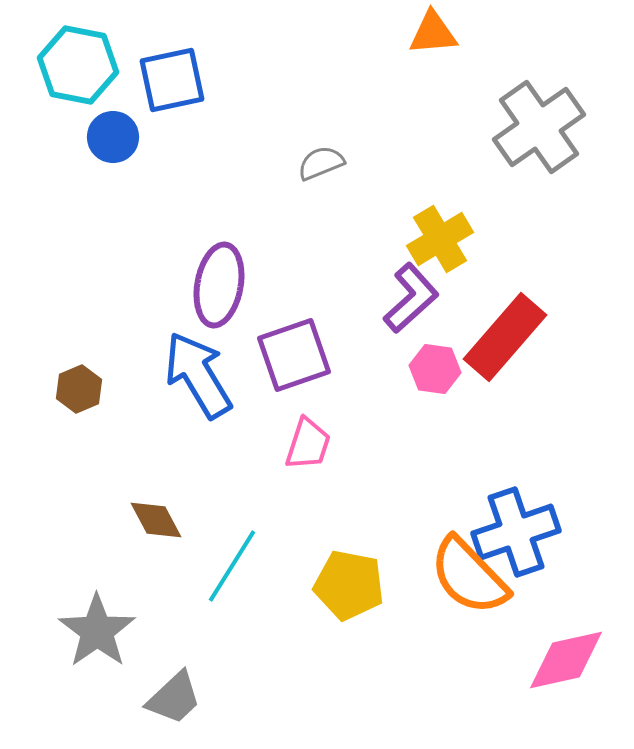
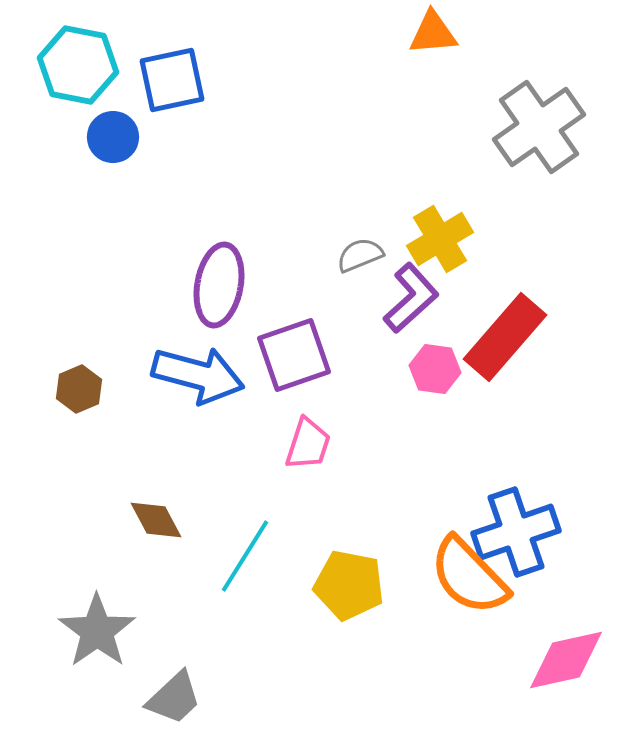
gray semicircle: moved 39 px right, 92 px down
blue arrow: rotated 136 degrees clockwise
cyan line: moved 13 px right, 10 px up
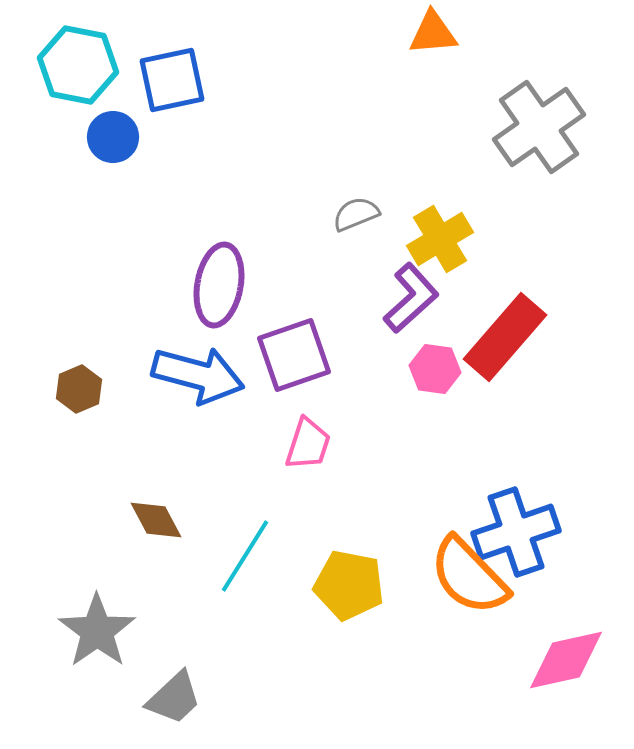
gray semicircle: moved 4 px left, 41 px up
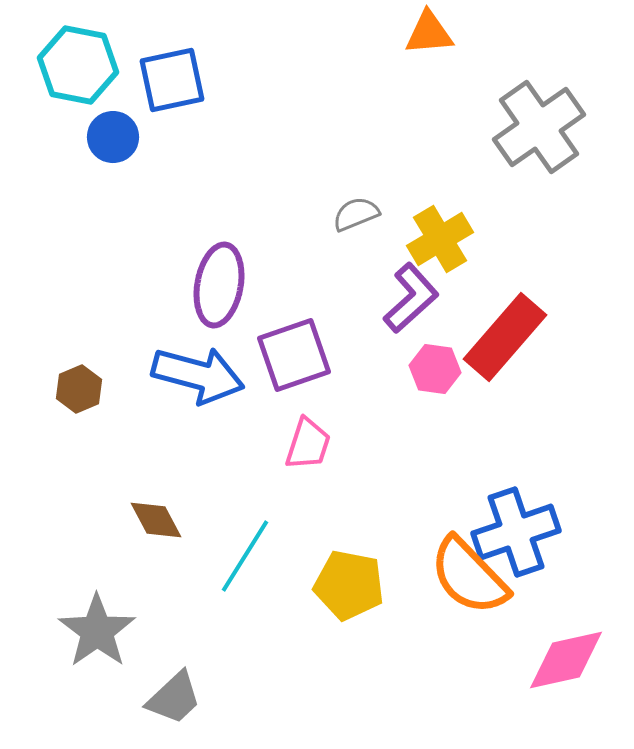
orange triangle: moved 4 px left
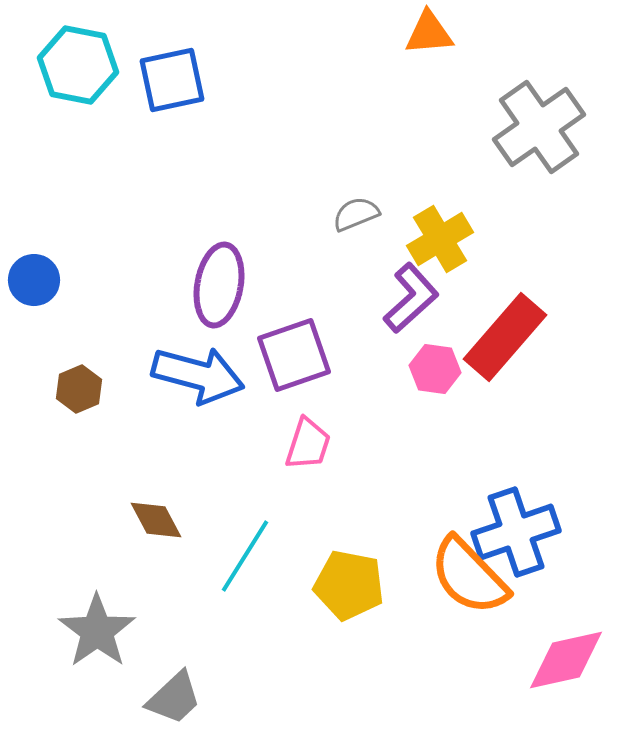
blue circle: moved 79 px left, 143 px down
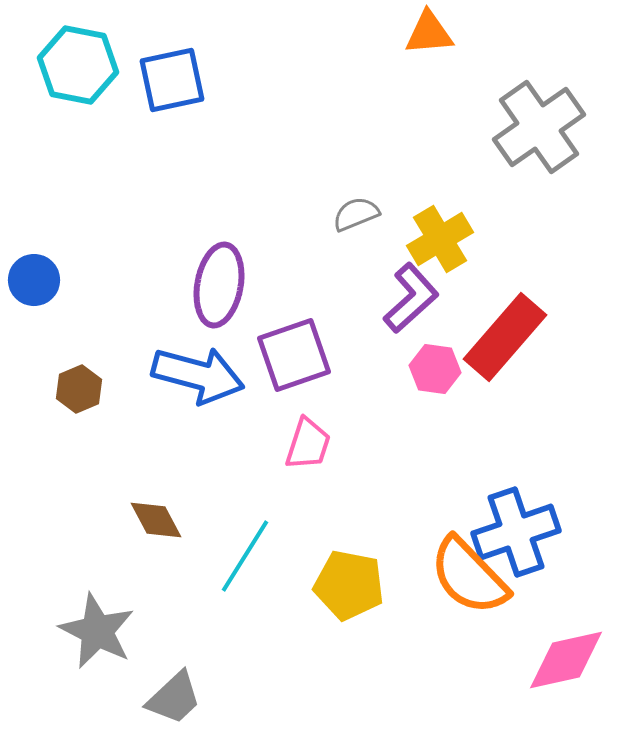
gray star: rotated 10 degrees counterclockwise
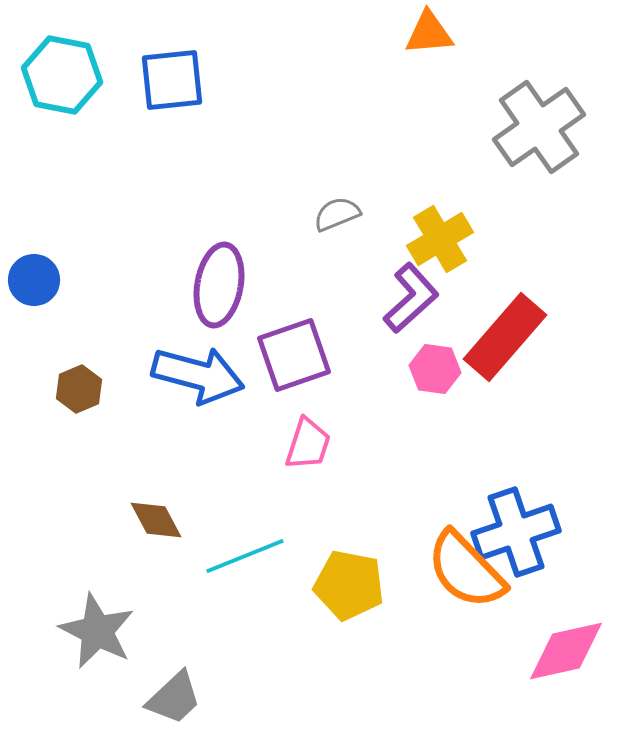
cyan hexagon: moved 16 px left, 10 px down
blue square: rotated 6 degrees clockwise
gray semicircle: moved 19 px left
cyan line: rotated 36 degrees clockwise
orange semicircle: moved 3 px left, 6 px up
pink diamond: moved 9 px up
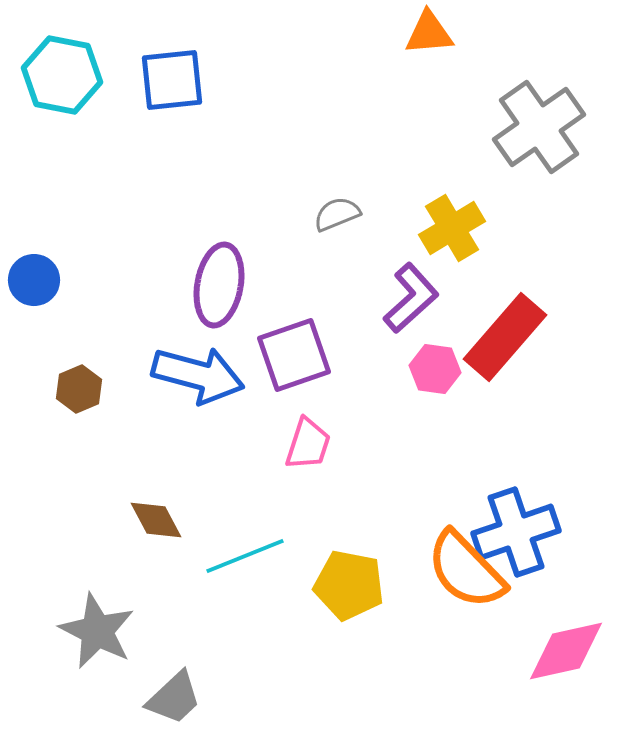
yellow cross: moved 12 px right, 11 px up
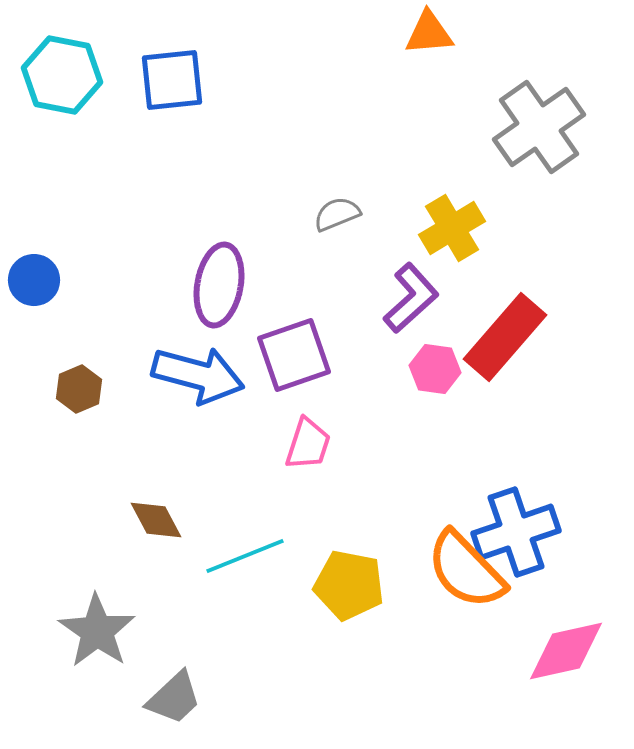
gray star: rotated 8 degrees clockwise
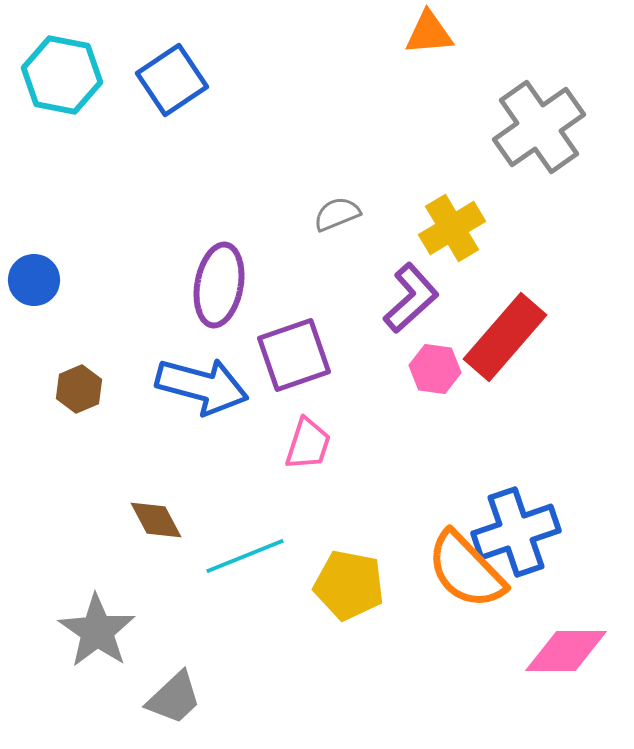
blue square: rotated 28 degrees counterclockwise
blue arrow: moved 4 px right, 11 px down
pink diamond: rotated 12 degrees clockwise
